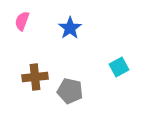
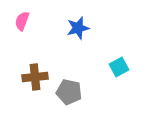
blue star: moved 8 px right; rotated 20 degrees clockwise
gray pentagon: moved 1 px left, 1 px down
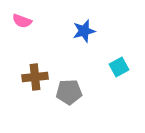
pink semicircle: rotated 90 degrees counterclockwise
blue star: moved 6 px right, 3 px down
gray pentagon: rotated 15 degrees counterclockwise
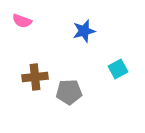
cyan square: moved 1 px left, 2 px down
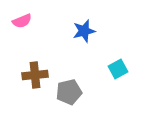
pink semicircle: rotated 42 degrees counterclockwise
brown cross: moved 2 px up
gray pentagon: rotated 10 degrees counterclockwise
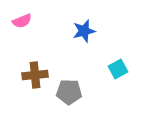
gray pentagon: rotated 15 degrees clockwise
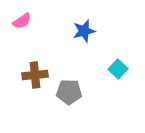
pink semicircle: rotated 12 degrees counterclockwise
cyan square: rotated 18 degrees counterclockwise
